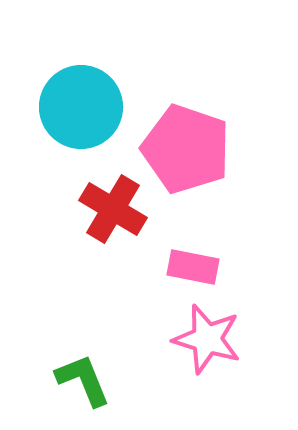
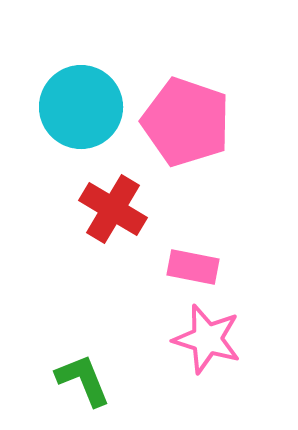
pink pentagon: moved 27 px up
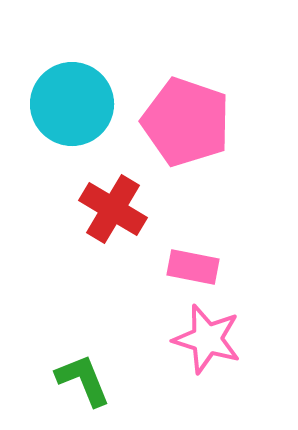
cyan circle: moved 9 px left, 3 px up
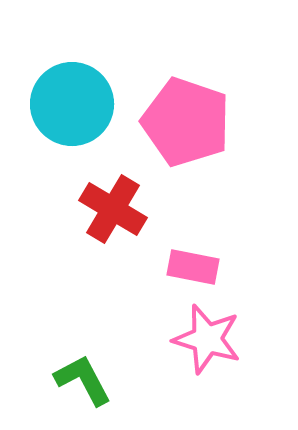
green L-shape: rotated 6 degrees counterclockwise
